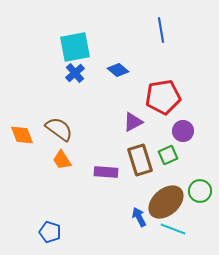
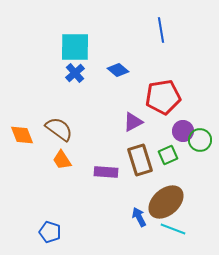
cyan square: rotated 12 degrees clockwise
green circle: moved 51 px up
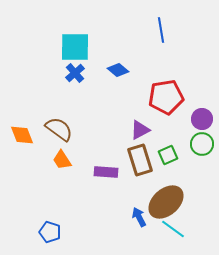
red pentagon: moved 3 px right
purple triangle: moved 7 px right, 8 px down
purple circle: moved 19 px right, 12 px up
green circle: moved 2 px right, 4 px down
cyan line: rotated 15 degrees clockwise
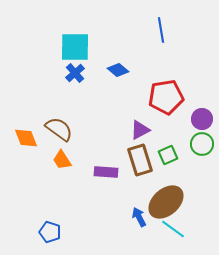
orange diamond: moved 4 px right, 3 px down
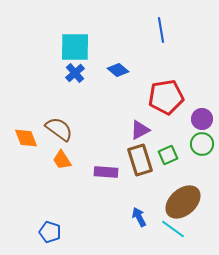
brown ellipse: moved 17 px right
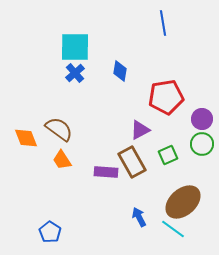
blue line: moved 2 px right, 7 px up
blue diamond: moved 2 px right, 1 px down; rotated 60 degrees clockwise
brown rectangle: moved 8 px left, 2 px down; rotated 12 degrees counterclockwise
blue pentagon: rotated 15 degrees clockwise
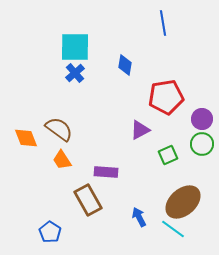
blue diamond: moved 5 px right, 6 px up
brown rectangle: moved 44 px left, 38 px down
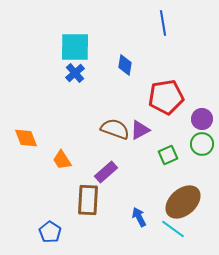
brown semicircle: moved 56 px right; rotated 16 degrees counterclockwise
purple rectangle: rotated 45 degrees counterclockwise
brown rectangle: rotated 32 degrees clockwise
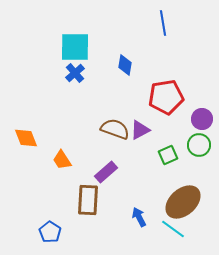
green circle: moved 3 px left, 1 px down
